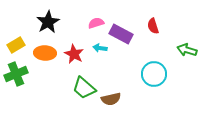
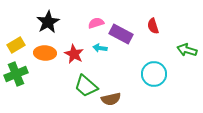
green trapezoid: moved 2 px right, 2 px up
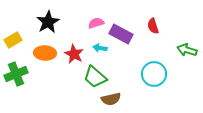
yellow rectangle: moved 3 px left, 5 px up
green trapezoid: moved 9 px right, 9 px up
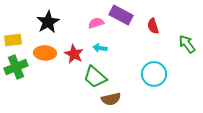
purple rectangle: moved 19 px up
yellow rectangle: rotated 24 degrees clockwise
green arrow: moved 6 px up; rotated 36 degrees clockwise
green cross: moved 7 px up
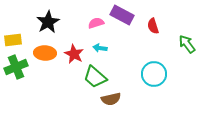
purple rectangle: moved 1 px right
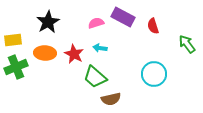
purple rectangle: moved 1 px right, 2 px down
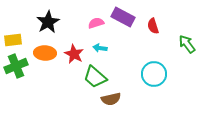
green cross: moved 1 px up
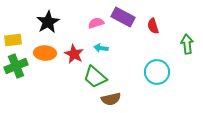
green arrow: rotated 30 degrees clockwise
cyan arrow: moved 1 px right
cyan circle: moved 3 px right, 2 px up
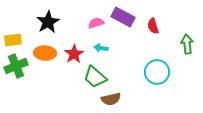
red star: rotated 12 degrees clockwise
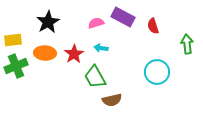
green trapezoid: rotated 20 degrees clockwise
brown semicircle: moved 1 px right, 1 px down
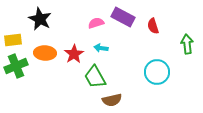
black star: moved 8 px left, 3 px up; rotated 15 degrees counterclockwise
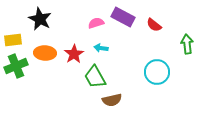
red semicircle: moved 1 px right, 1 px up; rotated 35 degrees counterclockwise
